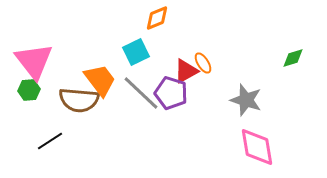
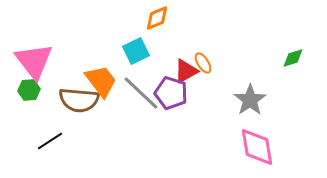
cyan square: moved 1 px up
orange trapezoid: moved 1 px right, 1 px down
gray star: moved 4 px right; rotated 20 degrees clockwise
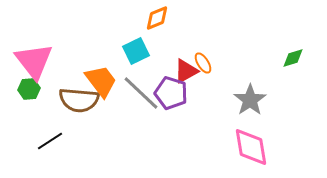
green hexagon: moved 1 px up
pink diamond: moved 6 px left
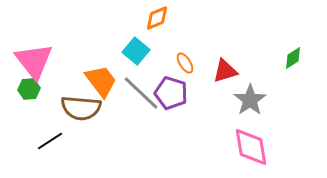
cyan square: rotated 24 degrees counterclockwise
green diamond: rotated 15 degrees counterclockwise
orange ellipse: moved 18 px left
red triangle: moved 39 px right; rotated 12 degrees clockwise
brown semicircle: moved 2 px right, 8 px down
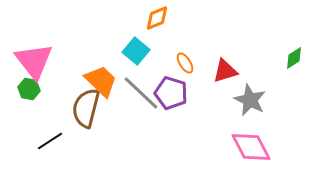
green diamond: moved 1 px right
orange trapezoid: rotated 9 degrees counterclockwise
green hexagon: rotated 15 degrees clockwise
gray star: rotated 12 degrees counterclockwise
brown semicircle: moved 5 px right; rotated 99 degrees clockwise
pink diamond: rotated 18 degrees counterclockwise
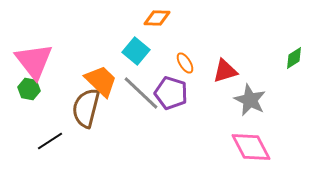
orange diamond: rotated 24 degrees clockwise
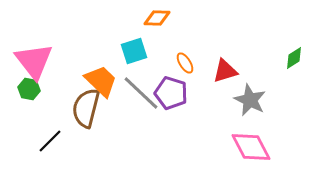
cyan square: moved 2 px left; rotated 32 degrees clockwise
black line: rotated 12 degrees counterclockwise
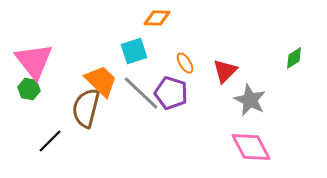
red triangle: rotated 28 degrees counterclockwise
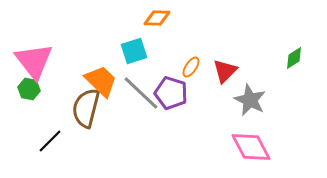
orange ellipse: moved 6 px right, 4 px down; rotated 65 degrees clockwise
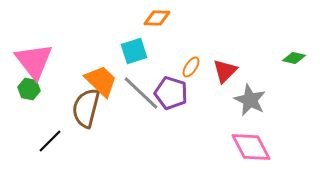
green diamond: rotated 45 degrees clockwise
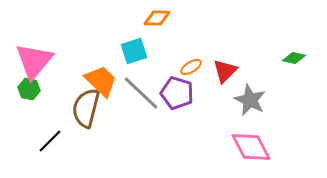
pink triangle: rotated 18 degrees clockwise
orange ellipse: rotated 25 degrees clockwise
purple pentagon: moved 6 px right
